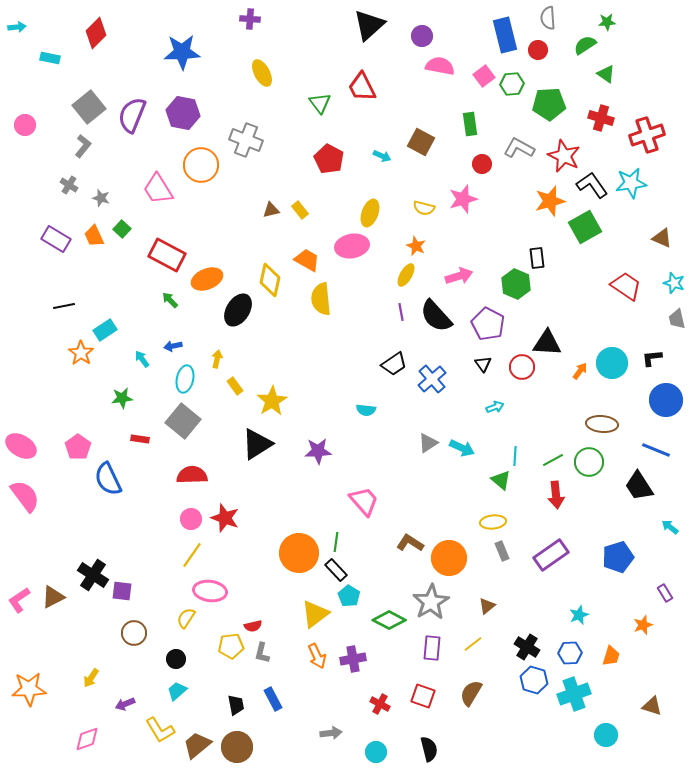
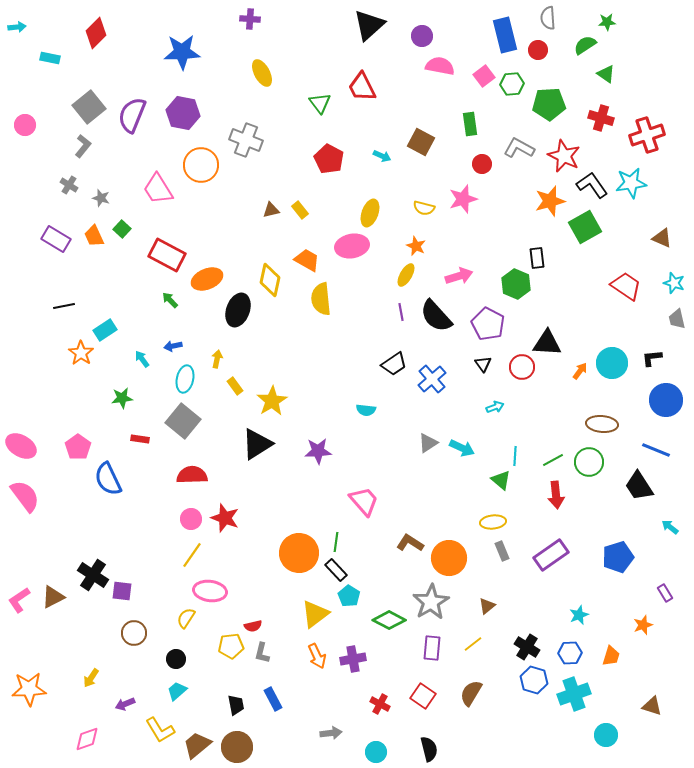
black ellipse at (238, 310): rotated 12 degrees counterclockwise
red square at (423, 696): rotated 15 degrees clockwise
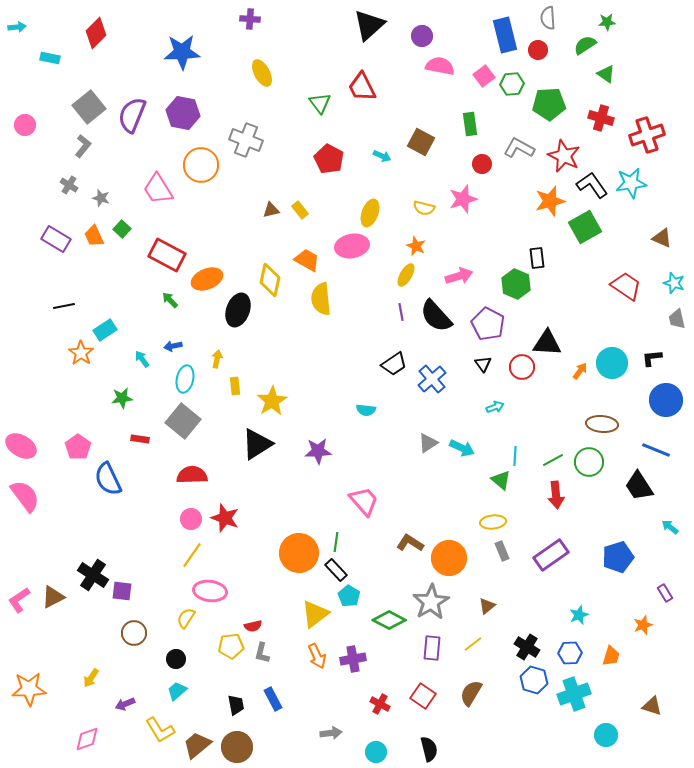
yellow rectangle at (235, 386): rotated 30 degrees clockwise
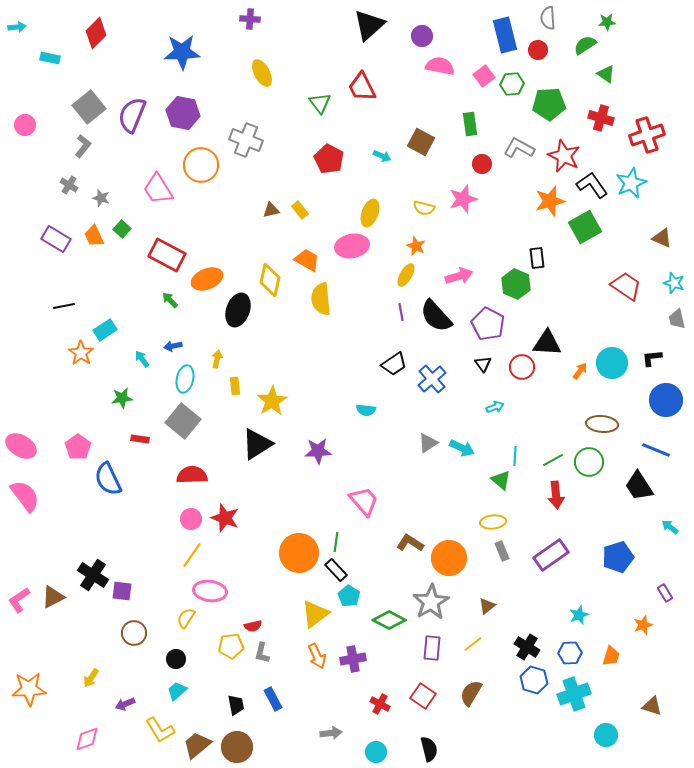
cyan star at (631, 183): rotated 16 degrees counterclockwise
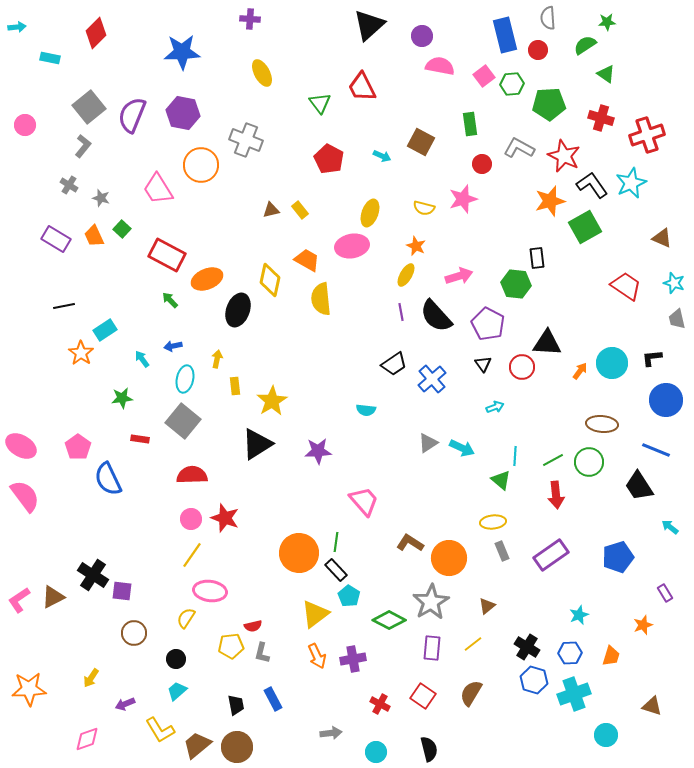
green hexagon at (516, 284): rotated 16 degrees counterclockwise
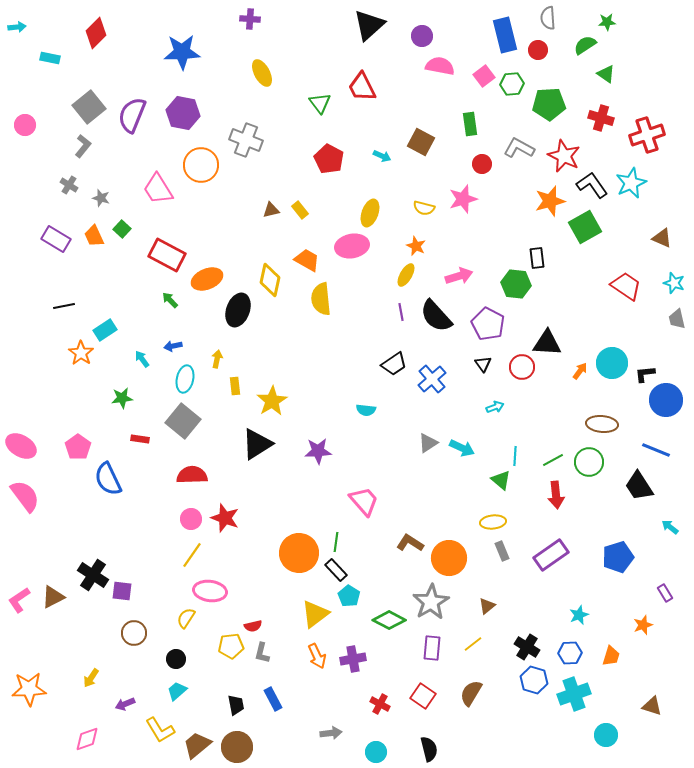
black L-shape at (652, 358): moved 7 px left, 16 px down
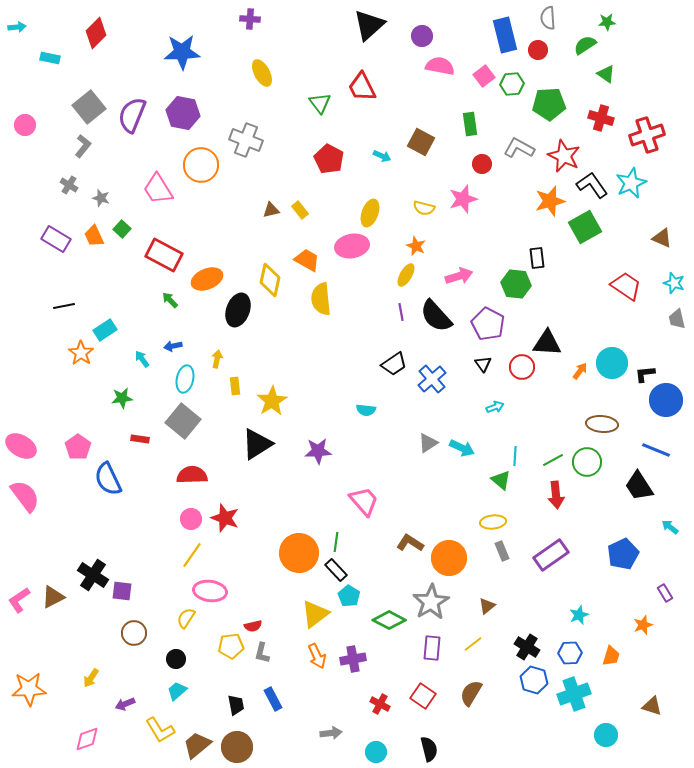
red rectangle at (167, 255): moved 3 px left
green circle at (589, 462): moved 2 px left
blue pentagon at (618, 557): moved 5 px right, 3 px up; rotated 8 degrees counterclockwise
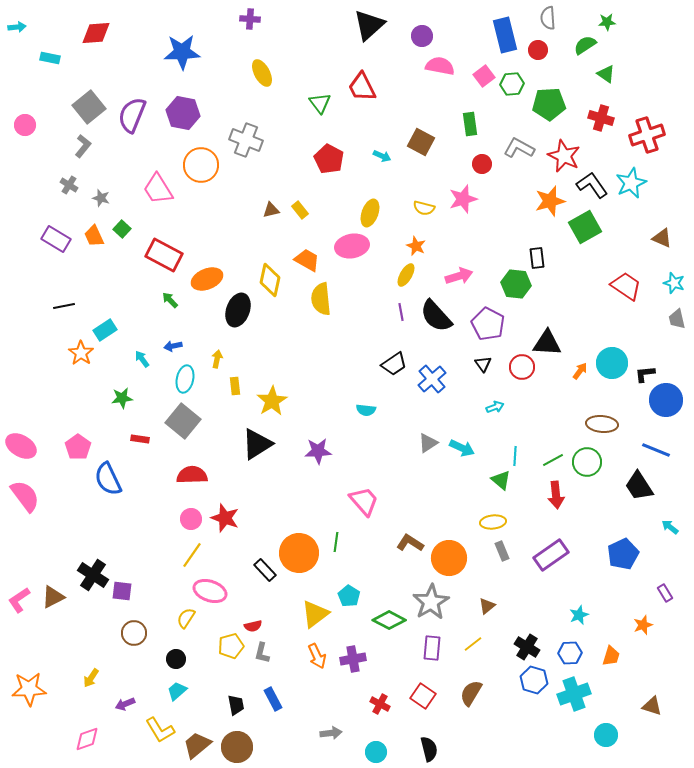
red diamond at (96, 33): rotated 40 degrees clockwise
black rectangle at (336, 570): moved 71 px left
pink ellipse at (210, 591): rotated 12 degrees clockwise
yellow pentagon at (231, 646): rotated 10 degrees counterclockwise
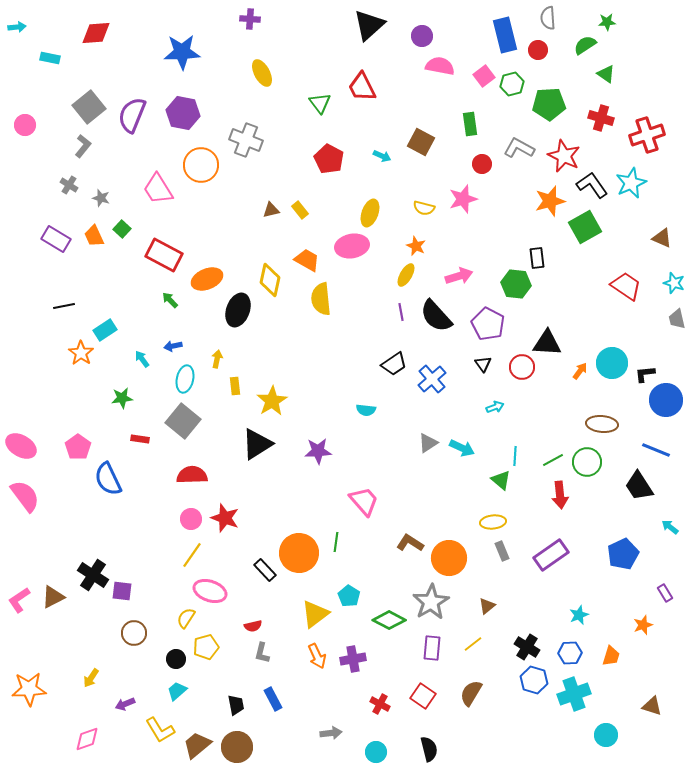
green hexagon at (512, 84): rotated 10 degrees counterclockwise
red arrow at (556, 495): moved 4 px right
yellow pentagon at (231, 646): moved 25 px left, 1 px down
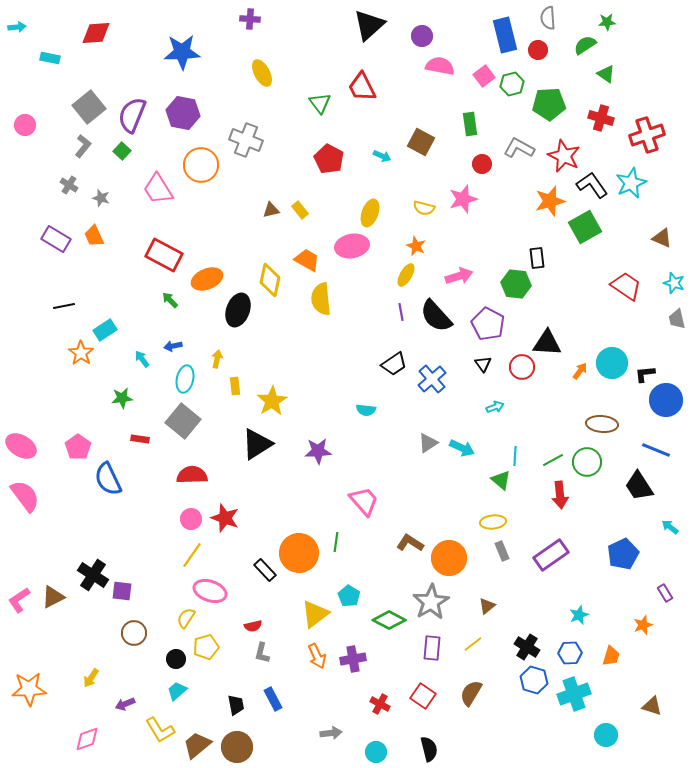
green square at (122, 229): moved 78 px up
